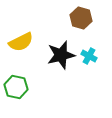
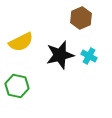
brown hexagon: rotated 20 degrees clockwise
black star: moved 1 px left
green hexagon: moved 1 px right, 1 px up
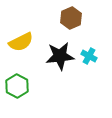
brown hexagon: moved 10 px left
black star: moved 1 px down; rotated 8 degrees clockwise
green hexagon: rotated 15 degrees clockwise
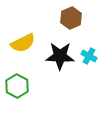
yellow semicircle: moved 2 px right, 1 px down
black star: rotated 8 degrees clockwise
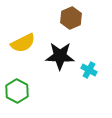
cyan cross: moved 14 px down
green hexagon: moved 5 px down
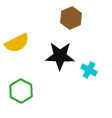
yellow semicircle: moved 6 px left
green hexagon: moved 4 px right
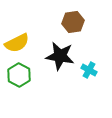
brown hexagon: moved 2 px right, 4 px down; rotated 15 degrees clockwise
black star: rotated 8 degrees clockwise
green hexagon: moved 2 px left, 16 px up
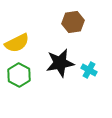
black star: moved 7 px down; rotated 20 degrees counterclockwise
